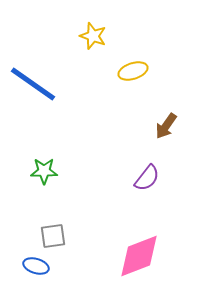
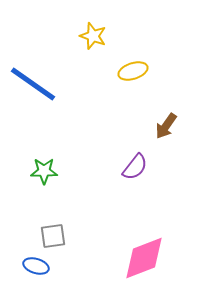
purple semicircle: moved 12 px left, 11 px up
pink diamond: moved 5 px right, 2 px down
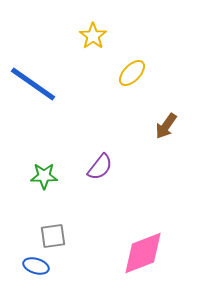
yellow star: rotated 16 degrees clockwise
yellow ellipse: moved 1 px left, 2 px down; rotated 28 degrees counterclockwise
purple semicircle: moved 35 px left
green star: moved 5 px down
pink diamond: moved 1 px left, 5 px up
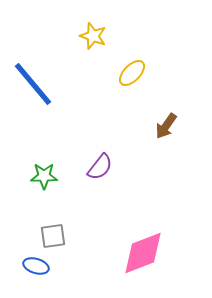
yellow star: rotated 16 degrees counterclockwise
blue line: rotated 15 degrees clockwise
